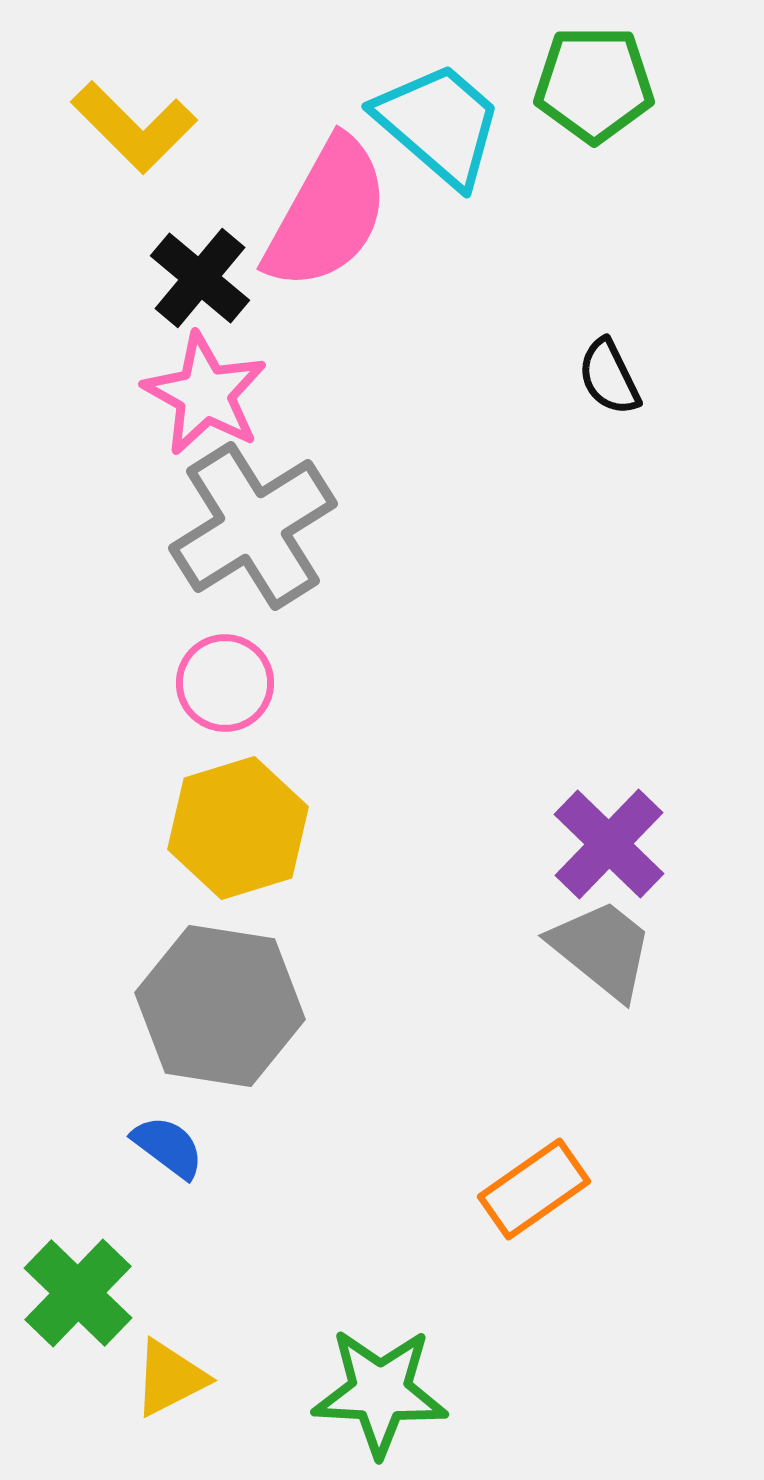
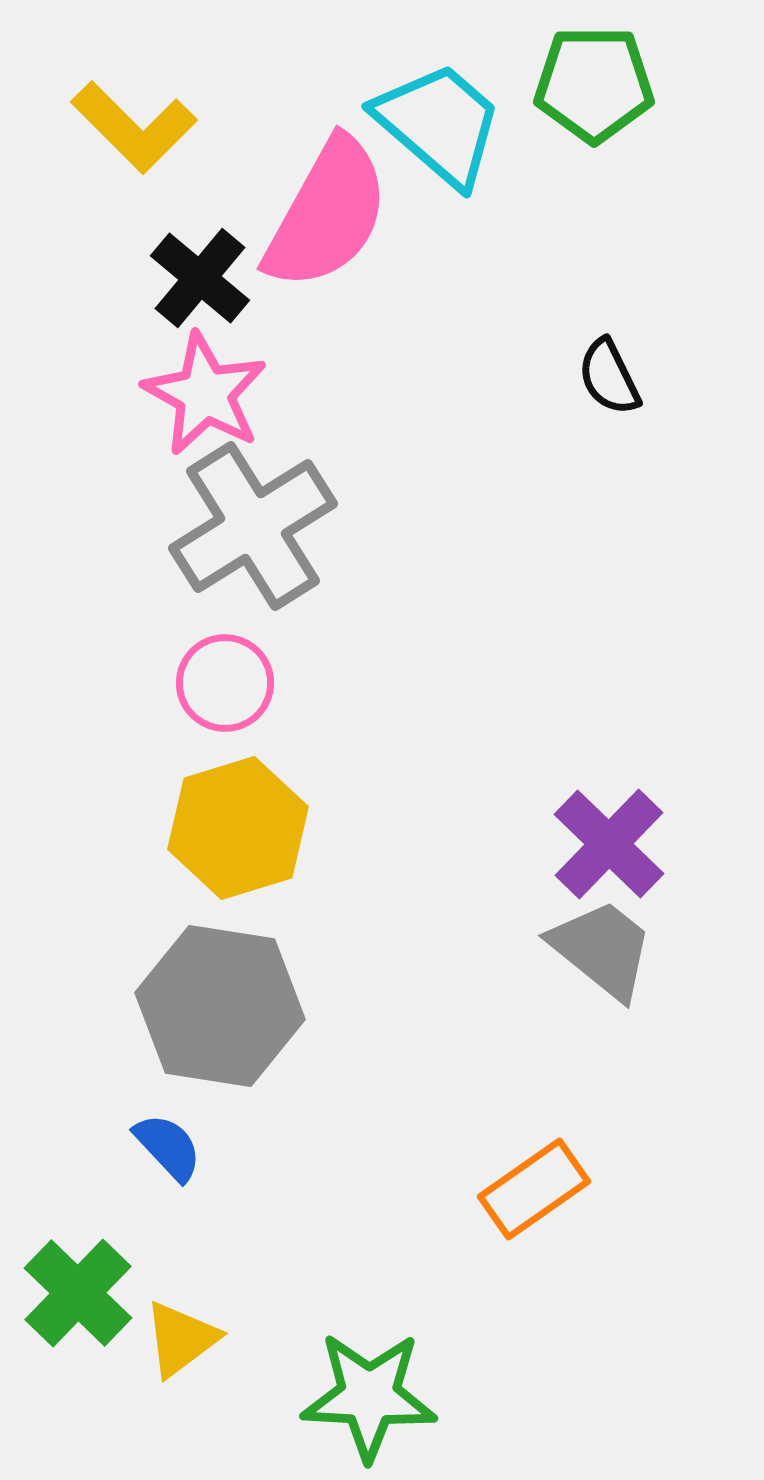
blue semicircle: rotated 10 degrees clockwise
yellow triangle: moved 11 px right, 39 px up; rotated 10 degrees counterclockwise
green star: moved 11 px left, 4 px down
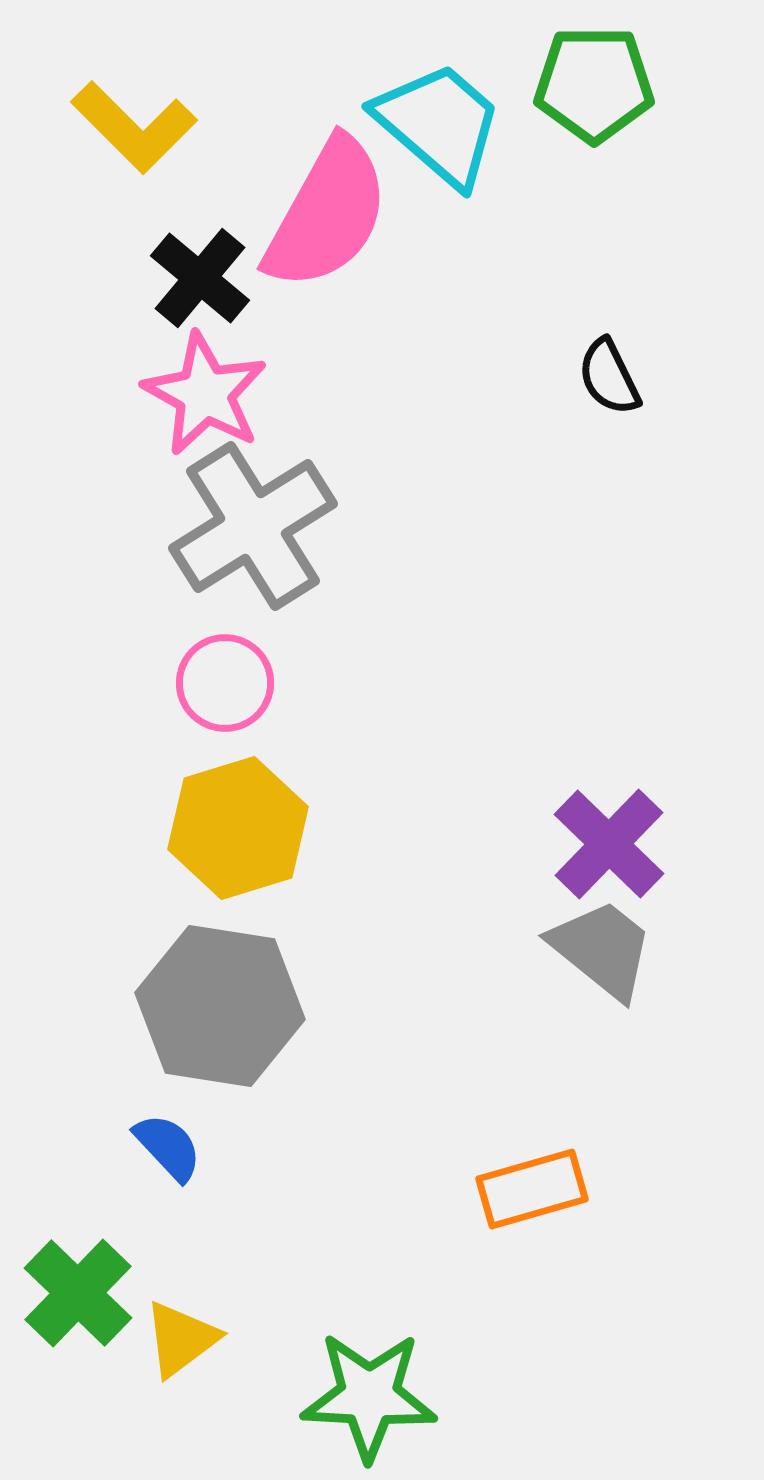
orange rectangle: moved 2 px left; rotated 19 degrees clockwise
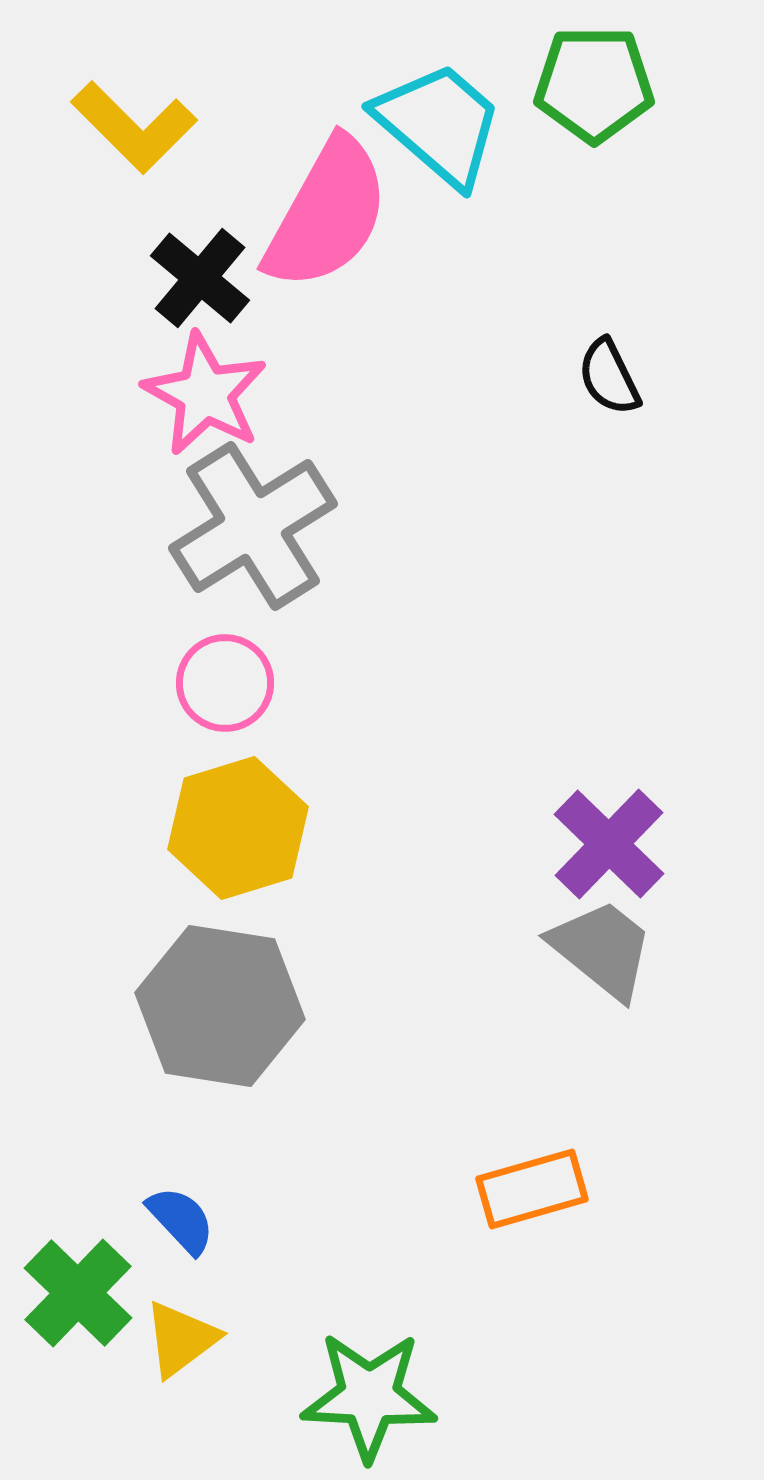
blue semicircle: moved 13 px right, 73 px down
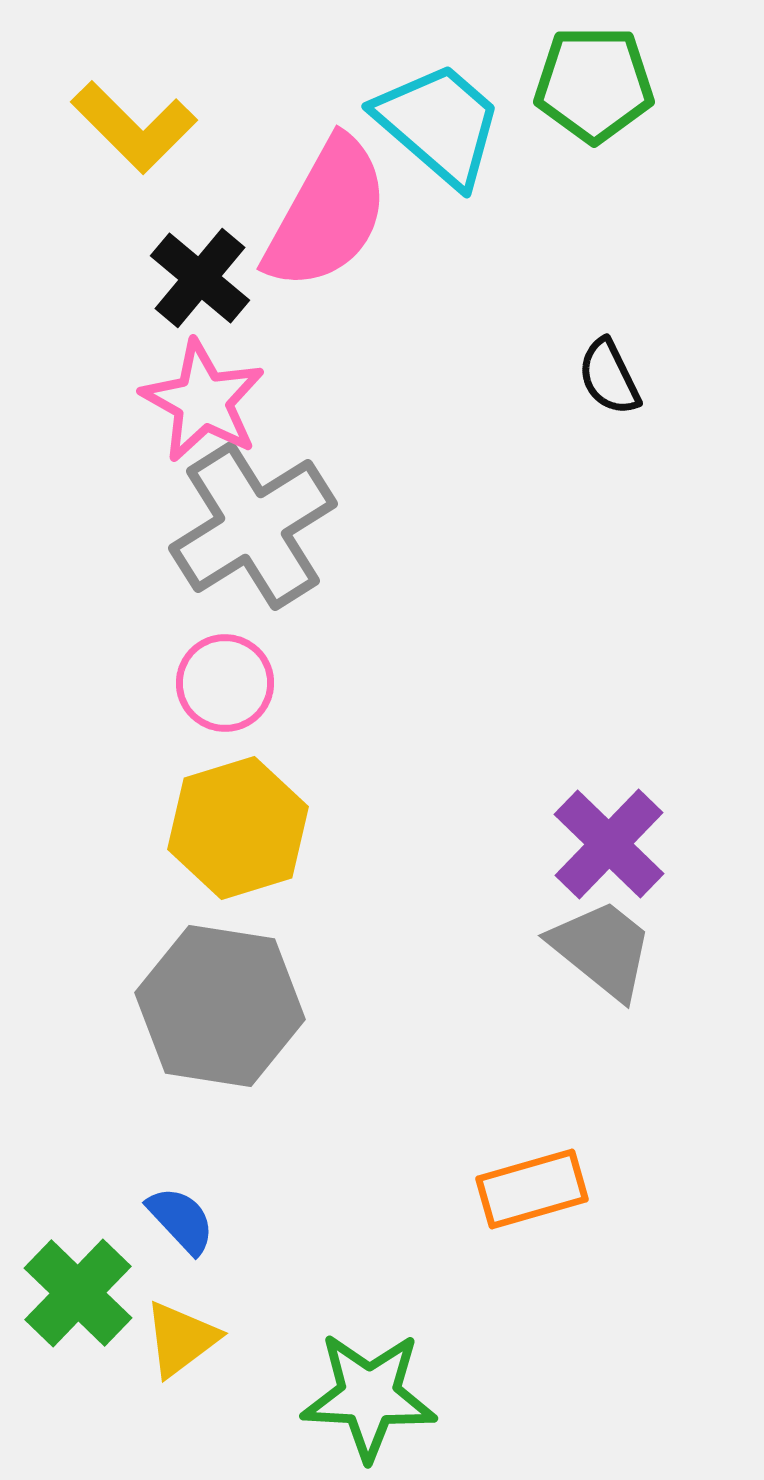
pink star: moved 2 px left, 7 px down
